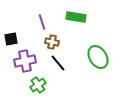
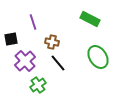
green rectangle: moved 14 px right, 2 px down; rotated 18 degrees clockwise
purple line: moved 9 px left
purple cross: rotated 30 degrees counterclockwise
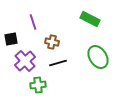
black line: rotated 66 degrees counterclockwise
green cross: rotated 28 degrees clockwise
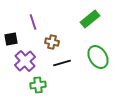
green rectangle: rotated 66 degrees counterclockwise
black line: moved 4 px right
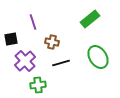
black line: moved 1 px left
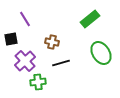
purple line: moved 8 px left, 3 px up; rotated 14 degrees counterclockwise
green ellipse: moved 3 px right, 4 px up
green cross: moved 3 px up
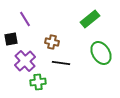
black line: rotated 24 degrees clockwise
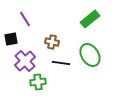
green ellipse: moved 11 px left, 2 px down
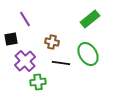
green ellipse: moved 2 px left, 1 px up
